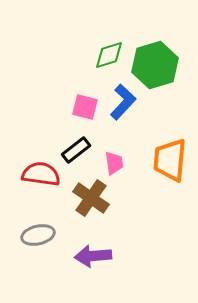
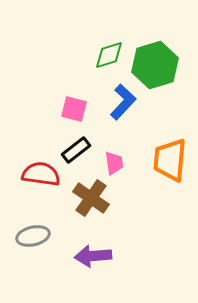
pink square: moved 11 px left, 2 px down
gray ellipse: moved 5 px left, 1 px down
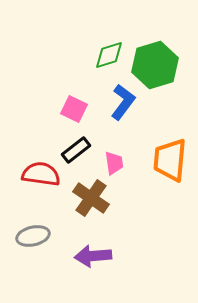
blue L-shape: rotated 6 degrees counterclockwise
pink square: rotated 12 degrees clockwise
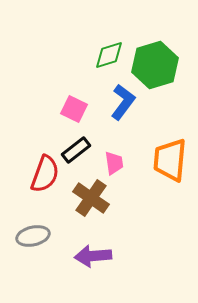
red semicircle: moved 4 px right; rotated 102 degrees clockwise
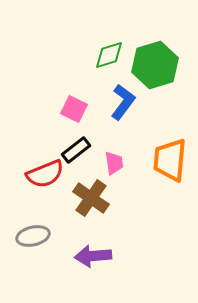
red semicircle: rotated 48 degrees clockwise
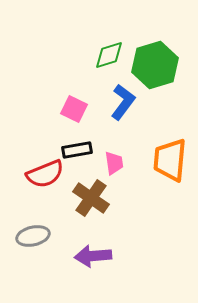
black rectangle: moved 1 px right; rotated 28 degrees clockwise
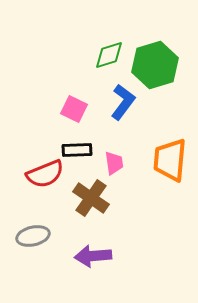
black rectangle: rotated 8 degrees clockwise
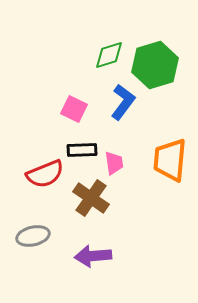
black rectangle: moved 5 px right
